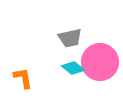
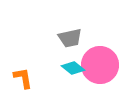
pink circle: moved 3 px down
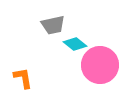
gray trapezoid: moved 17 px left, 13 px up
cyan diamond: moved 2 px right, 24 px up
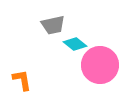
orange L-shape: moved 1 px left, 2 px down
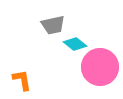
pink circle: moved 2 px down
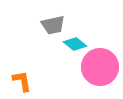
orange L-shape: moved 1 px down
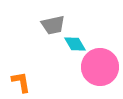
cyan diamond: rotated 20 degrees clockwise
orange L-shape: moved 1 px left, 1 px down
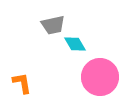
pink circle: moved 10 px down
orange L-shape: moved 1 px right, 1 px down
